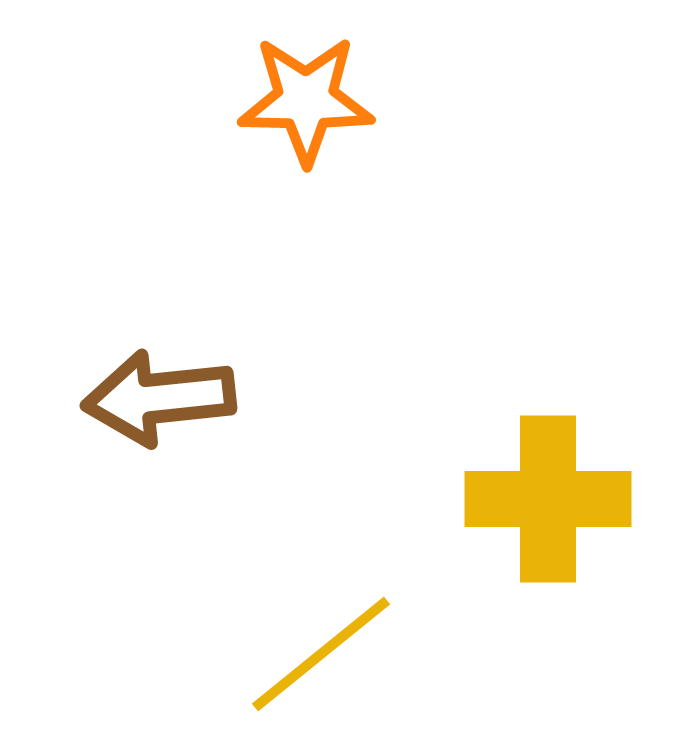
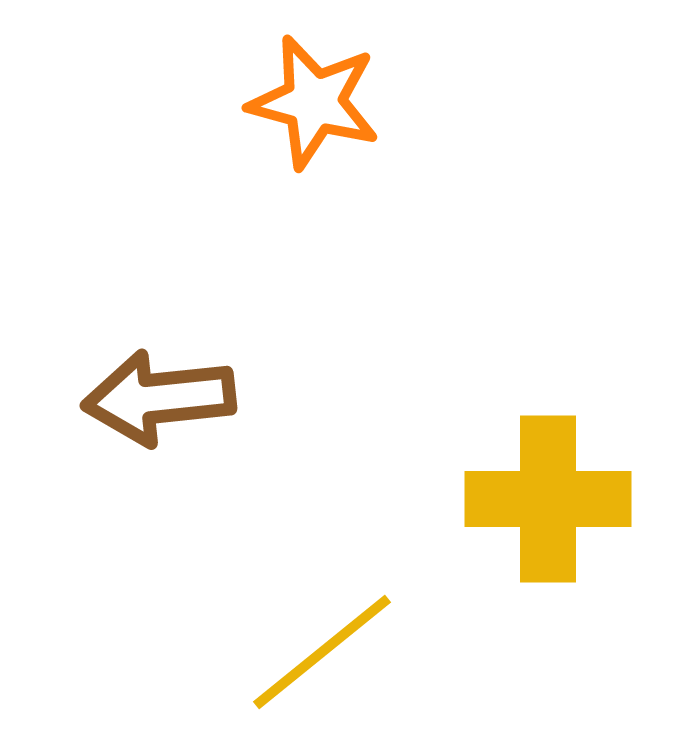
orange star: moved 8 px right, 2 px down; rotated 14 degrees clockwise
yellow line: moved 1 px right, 2 px up
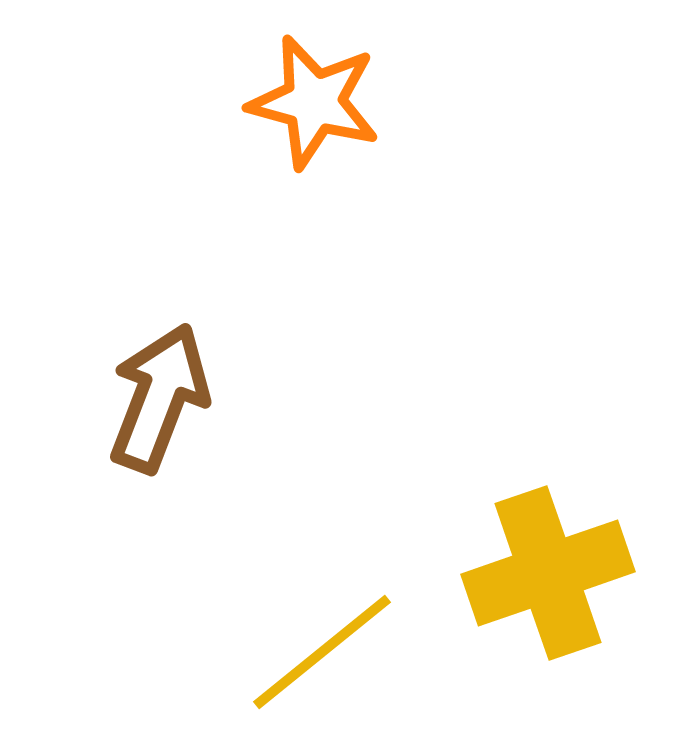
brown arrow: rotated 117 degrees clockwise
yellow cross: moved 74 px down; rotated 19 degrees counterclockwise
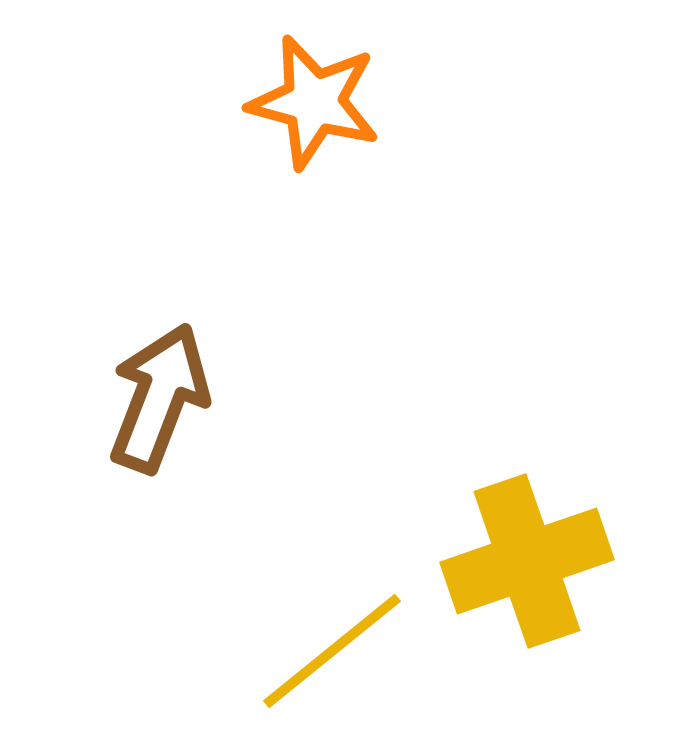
yellow cross: moved 21 px left, 12 px up
yellow line: moved 10 px right, 1 px up
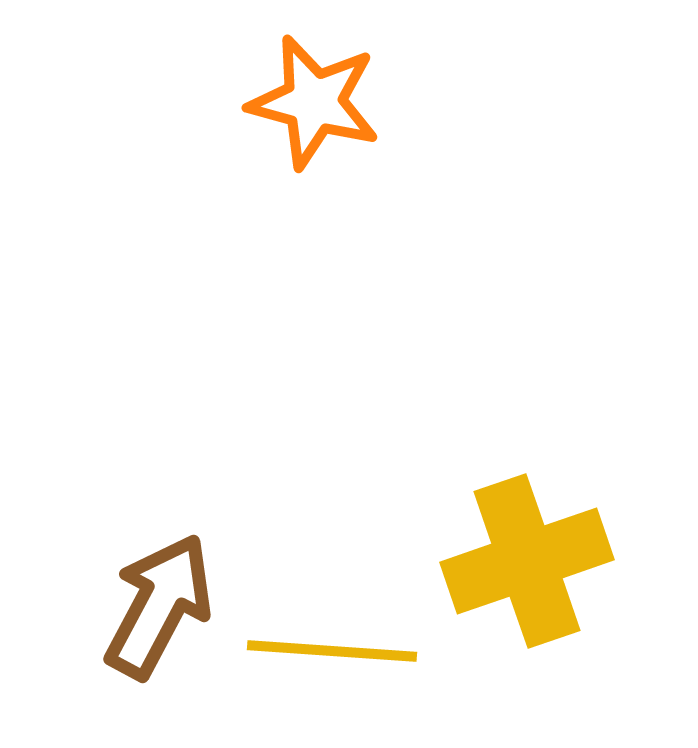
brown arrow: moved 208 px down; rotated 7 degrees clockwise
yellow line: rotated 43 degrees clockwise
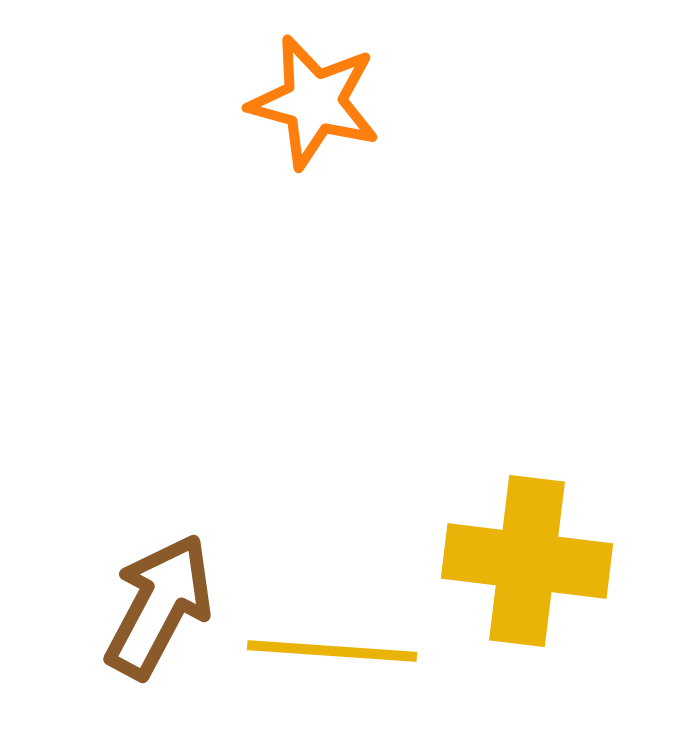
yellow cross: rotated 26 degrees clockwise
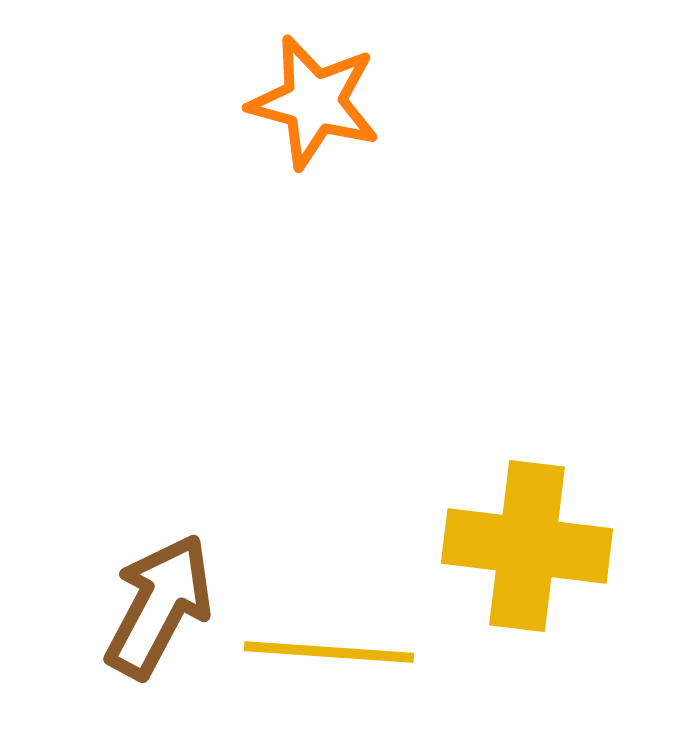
yellow cross: moved 15 px up
yellow line: moved 3 px left, 1 px down
